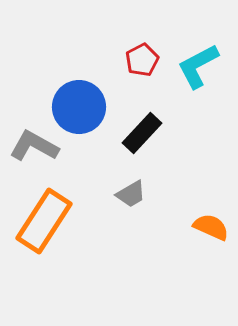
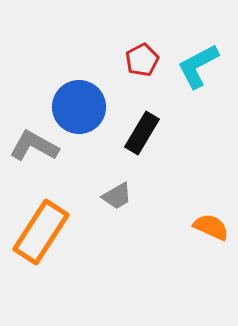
black rectangle: rotated 12 degrees counterclockwise
gray trapezoid: moved 14 px left, 2 px down
orange rectangle: moved 3 px left, 11 px down
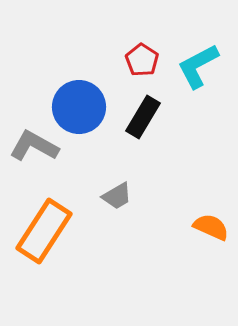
red pentagon: rotated 12 degrees counterclockwise
black rectangle: moved 1 px right, 16 px up
orange rectangle: moved 3 px right, 1 px up
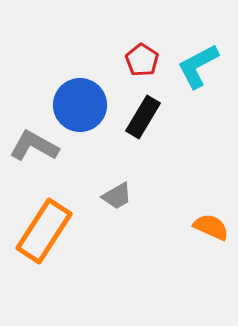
blue circle: moved 1 px right, 2 px up
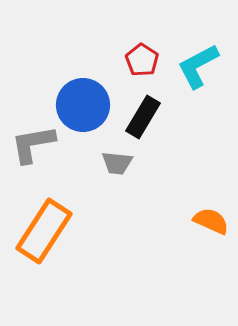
blue circle: moved 3 px right
gray L-shape: moved 1 px left, 2 px up; rotated 39 degrees counterclockwise
gray trapezoid: moved 33 px up; rotated 36 degrees clockwise
orange semicircle: moved 6 px up
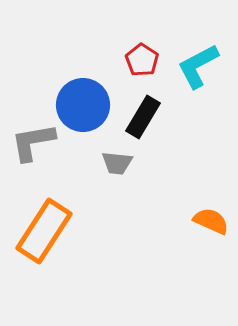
gray L-shape: moved 2 px up
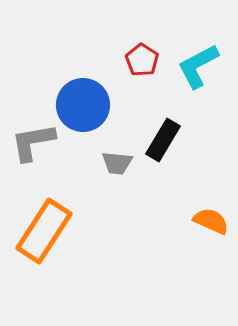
black rectangle: moved 20 px right, 23 px down
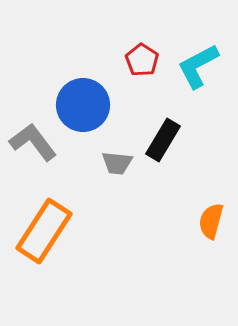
gray L-shape: rotated 63 degrees clockwise
orange semicircle: rotated 99 degrees counterclockwise
